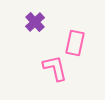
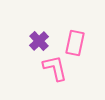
purple cross: moved 4 px right, 19 px down
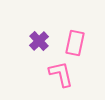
pink L-shape: moved 6 px right, 6 px down
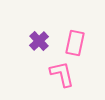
pink L-shape: moved 1 px right
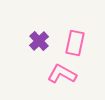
pink L-shape: rotated 48 degrees counterclockwise
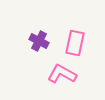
purple cross: rotated 18 degrees counterclockwise
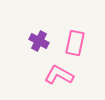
pink L-shape: moved 3 px left, 1 px down
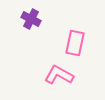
purple cross: moved 8 px left, 22 px up
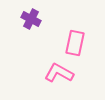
pink L-shape: moved 2 px up
